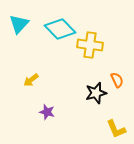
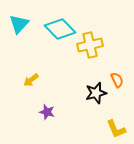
yellow cross: rotated 20 degrees counterclockwise
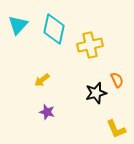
cyan triangle: moved 1 px left, 1 px down
cyan diamond: moved 6 px left; rotated 56 degrees clockwise
yellow arrow: moved 11 px right
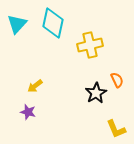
cyan triangle: moved 1 px left, 1 px up
cyan diamond: moved 1 px left, 6 px up
yellow arrow: moved 7 px left, 6 px down
black star: rotated 15 degrees counterclockwise
purple star: moved 19 px left
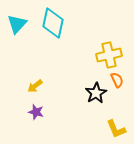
yellow cross: moved 19 px right, 10 px down
purple star: moved 8 px right
